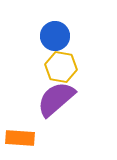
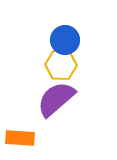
blue circle: moved 10 px right, 4 px down
yellow hexagon: moved 2 px up; rotated 8 degrees counterclockwise
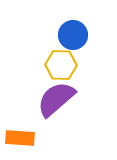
blue circle: moved 8 px right, 5 px up
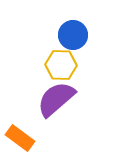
orange rectangle: rotated 32 degrees clockwise
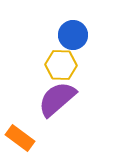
purple semicircle: moved 1 px right
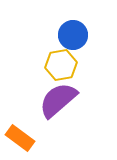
yellow hexagon: rotated 12 degrees counterclockwise
purple semicircle: moved 1 px right, 1 px down
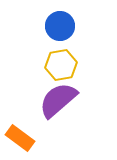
blue circle: moved 13 px left, 9 px up
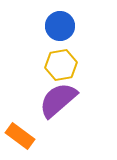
orange rectangle: moved 2 px up
